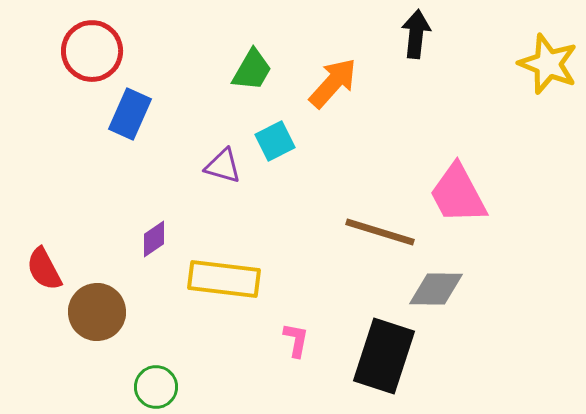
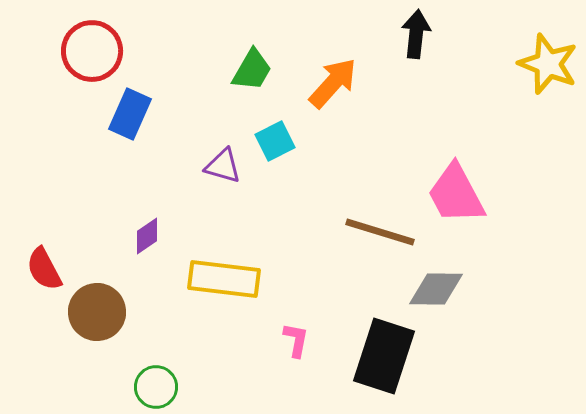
pink trapezoid: moved 2 px left
purple diamond: moved 7 px left, 3 px up
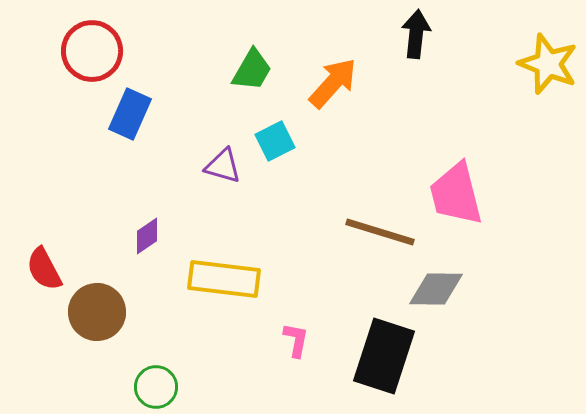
pink trapezoid: rotated 14 degrees clockwise
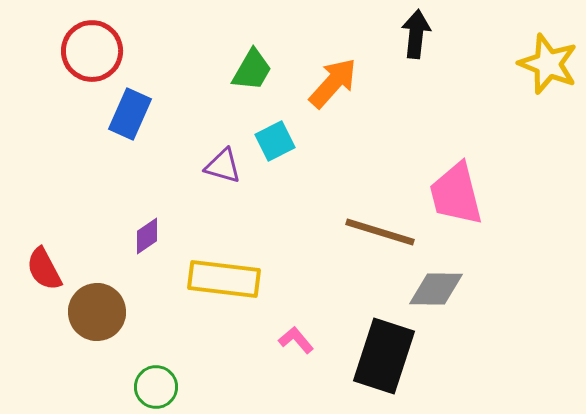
pink L-shape: rotated 51 degrees counterclockwise
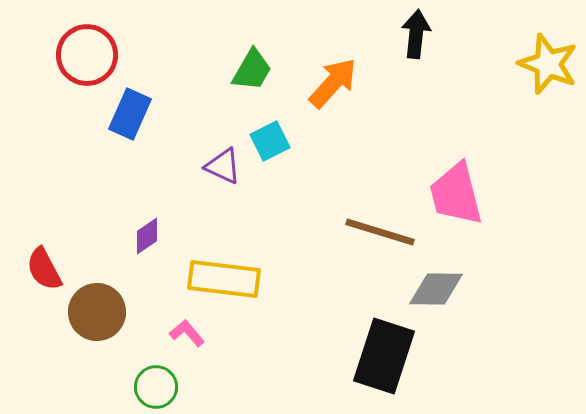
red circle: moved 5 px left, 4 px down
cyan square: moved 5 px left
purple triangle: rotated 9 degrees clockwise
pink L-shape: moved 109 px left, 7 px up
